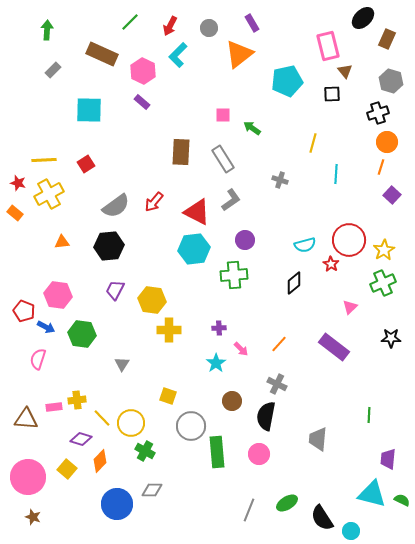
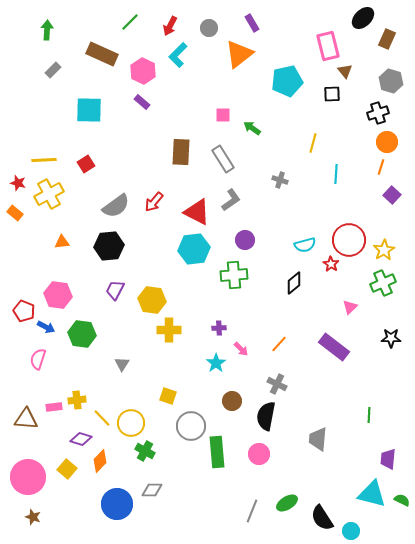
gray line at (249, 510): moved 3 px right, 1 px down
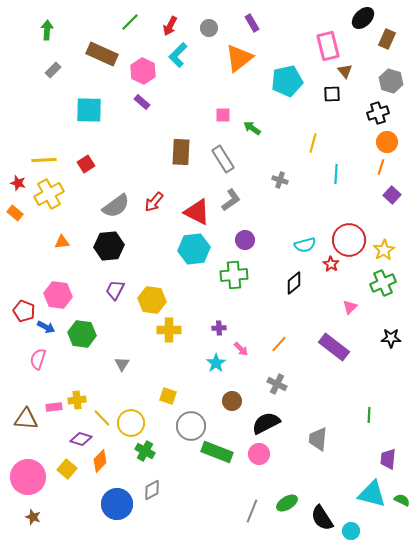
orange triangle at (239, 54): moved 4 px down
black semicircle at (266, 416): moved 7 px down; rotated 52 degrees clockwise
green rectangle at (217, 452): rotated 64 degrees counterclockwise
gray diamond at (152, 490): rotated 30 degrees counterclockwise
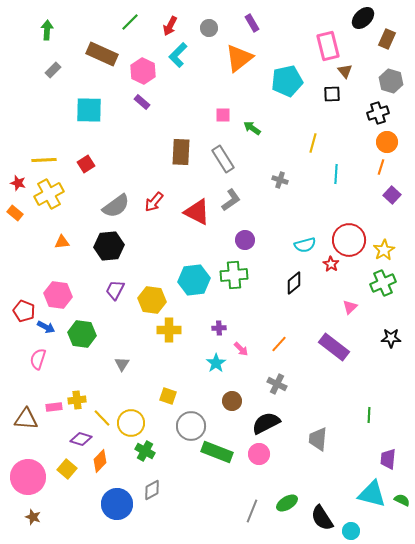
cyan hexagon at (194, 249): moved 31 px down
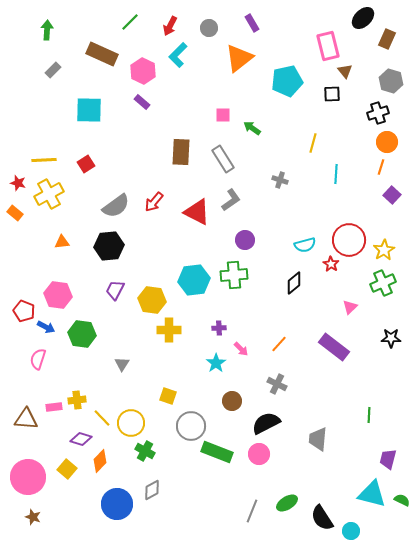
purple trapezoid at (388, 459): rotated 10 degrees clockwise
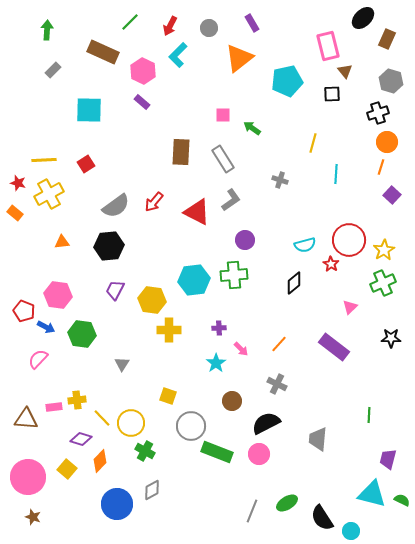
brown rectangle at (102, 54): moved 1 px right, 2 px up
pink semicircle at (38, 359): rotated 25 degrees clockwise
